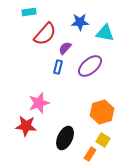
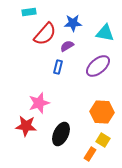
blue star: moved 7 px left, 1 px down
purple semicircle: moved 2 px right, 2 px up; rotated 16 degrees clockwise
purple ellipse: moved 8 px right
orange hexagon: rotated 20 degrees clockwise
black ellipse: moved 4 px left, 4 px up
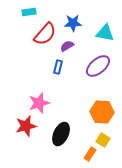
red star: rotated 20 degrees counterclockwise
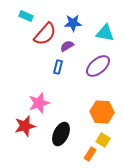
cyan rectangle: moved 3 px left, 4 px down; rotated 32 degrees clockwise
red star: moved 1 px left
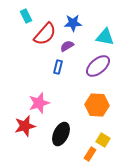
cyan rectangle: rotated 40 degrees clockwise
cyan triangle: moved 4 px down
orange hexagon: moved 5 px left, 7 px up
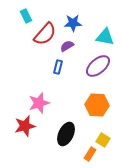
black ellipse: moved 5 px right
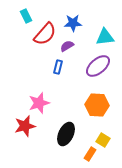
cyan triangle: rotated 18 degrees counterclockwise
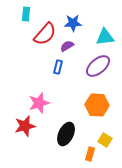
cyan rectangle: moved 2 px up; rotated 32 degrees clockwise
yellow square: moved 2 px right
orange rectangle: rotated 16 degrees counterclockwise
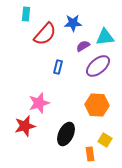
purple semicircle: moved 16 px right
orange rectangle: rotated 24 degrees counterclockwise
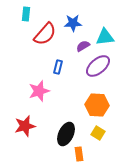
pink star: moved 12 px up
yellow square: moved 7 px left, 7 px up
orange rectangle: moved 11 px left
